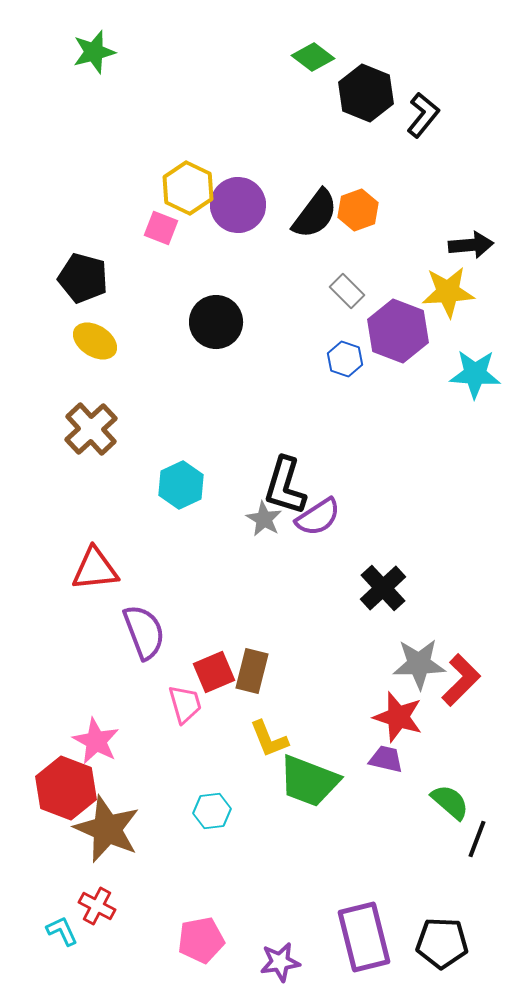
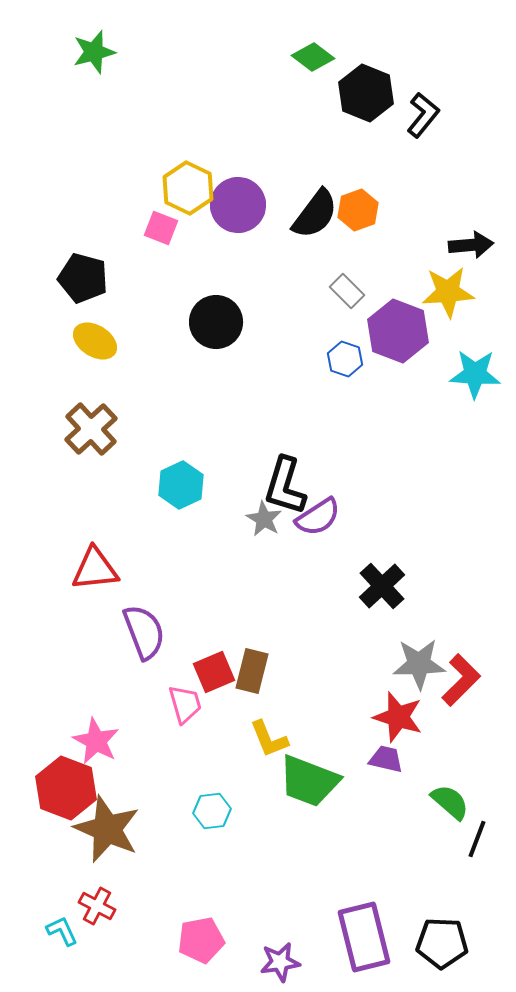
black cross at (383, 588): moved 1 px left, 2 px up
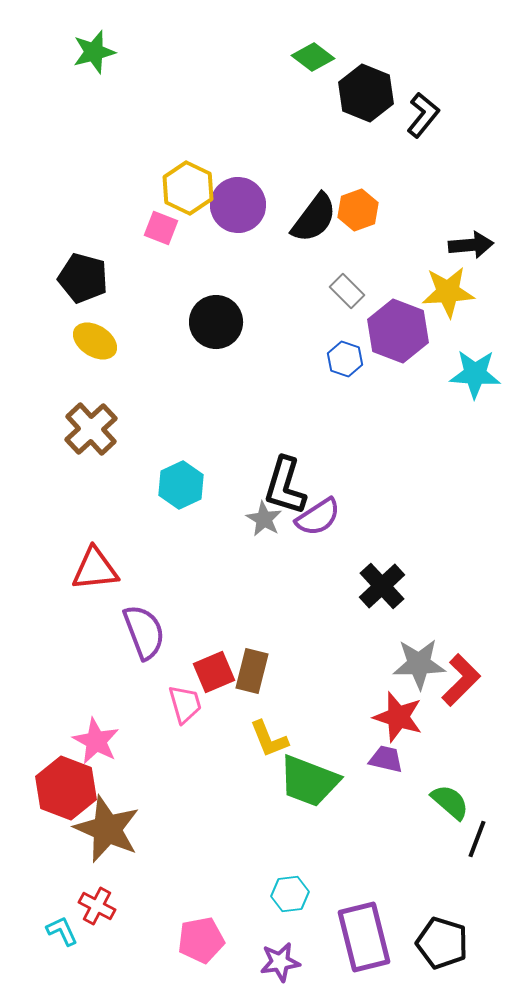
black semicircle at (315, 214): moved 1 px left, 4 px down
cyan hexagon at (212, 811): moved 78 px right, 83 px down
black pentagon at (442, 943): rotated 15 degrees clockwise
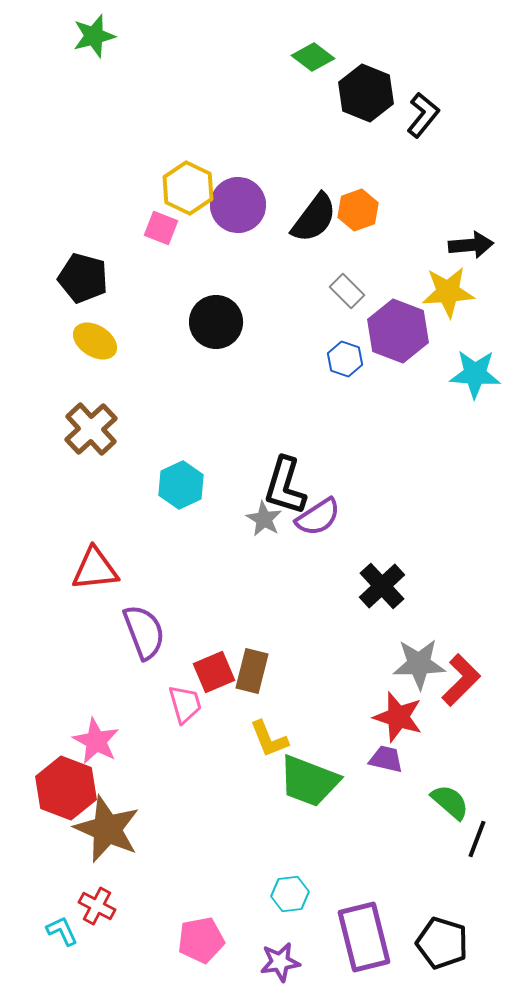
green star at (94, 52): moved 16 px up
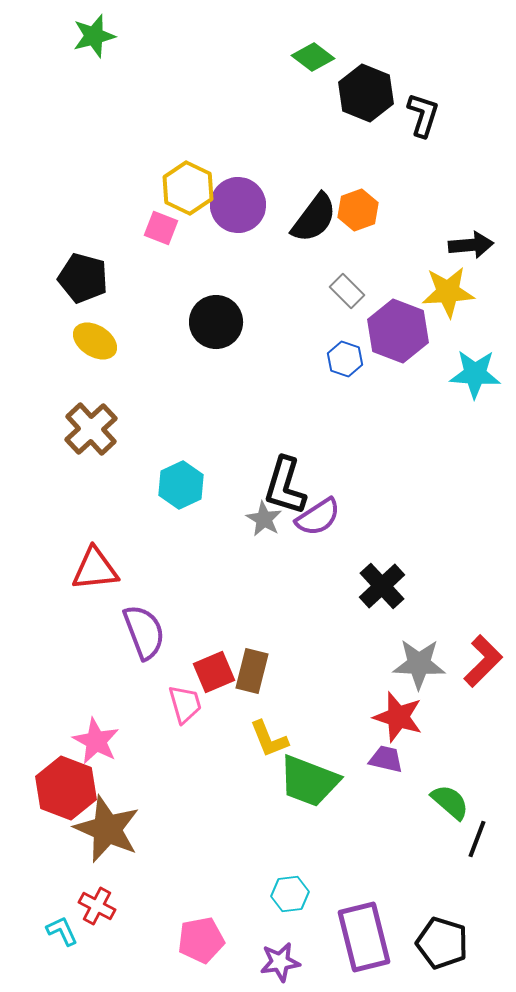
black L-shape at (423, 115): rotated 21 degrees counterclockwise
gray star at (419, 664): rotated 4 degrees clockwise
red L-shape at (461, 680): moved 22 px right, 19 px up
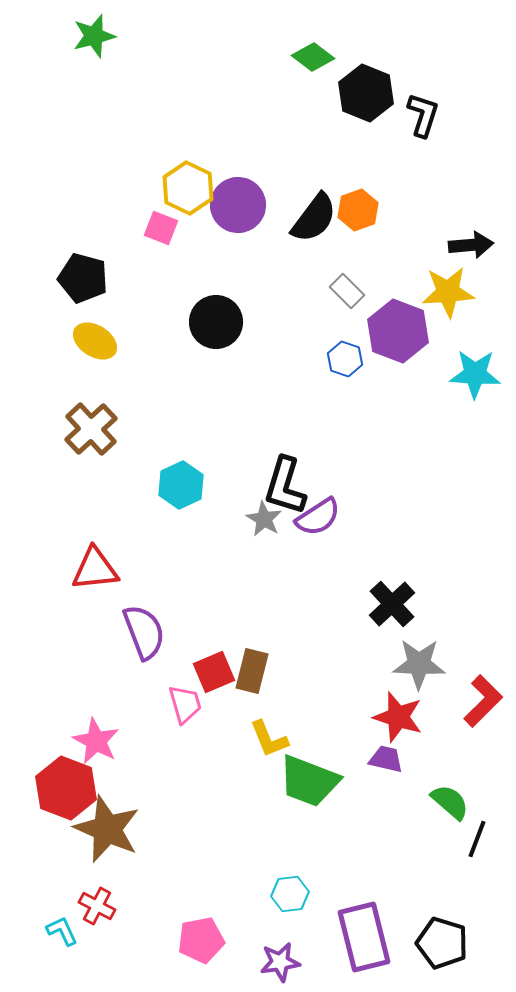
black cross at (382, 586): moved 10 px right, 18 px down
red L-shape at (483, 661): moved 40 px down
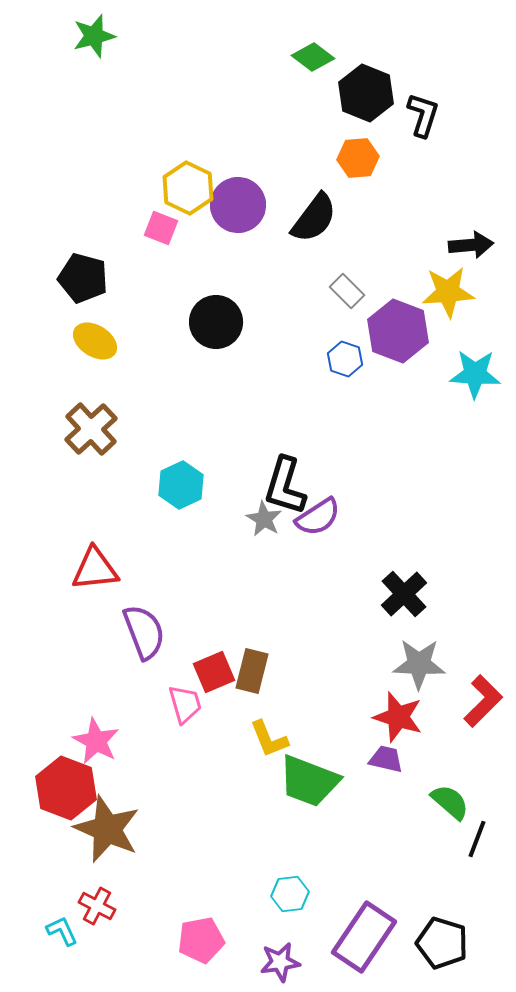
orange hexagon at (358, 210): moved 52 px up; rotated 15 degrees clockwise
black cross at (392, 604): moved 12 px right, 10 px up
purple rectangle at (364, 937): rotated 48 degrees clockwise
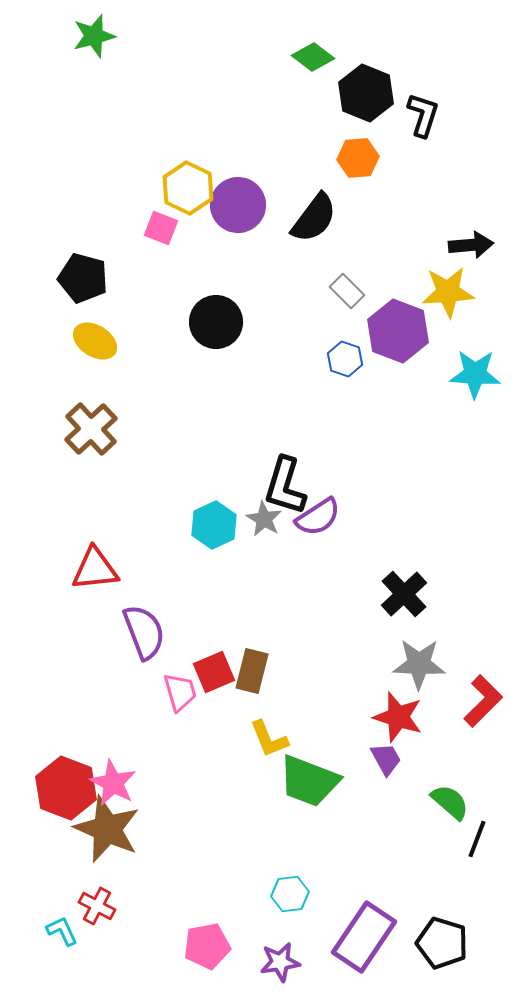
cyan hexagon at (181, 485): moved 33 px right, 40 px down
pink trapezoid at (185, 704): moved 5 px left, 12 px up
pink star at (96, 741): moved 17 px right, 42 px down
purple trapezoid at (386, 759): rotated 48 degrees clockwise
pink pentagon at (201, 940): moved 6 px right, 6 px down
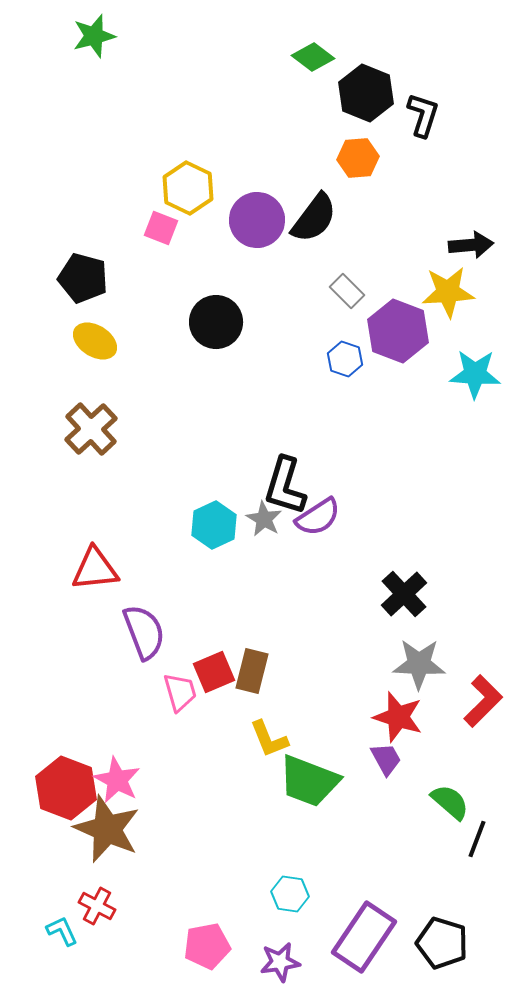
purple circle at (238, 205): moved 19 px right, 15 px down
pink star at (113, 783): moved 4 px right, 3 px up
cyan hexagon at (290, 894): rotated 15 degrees clockwise
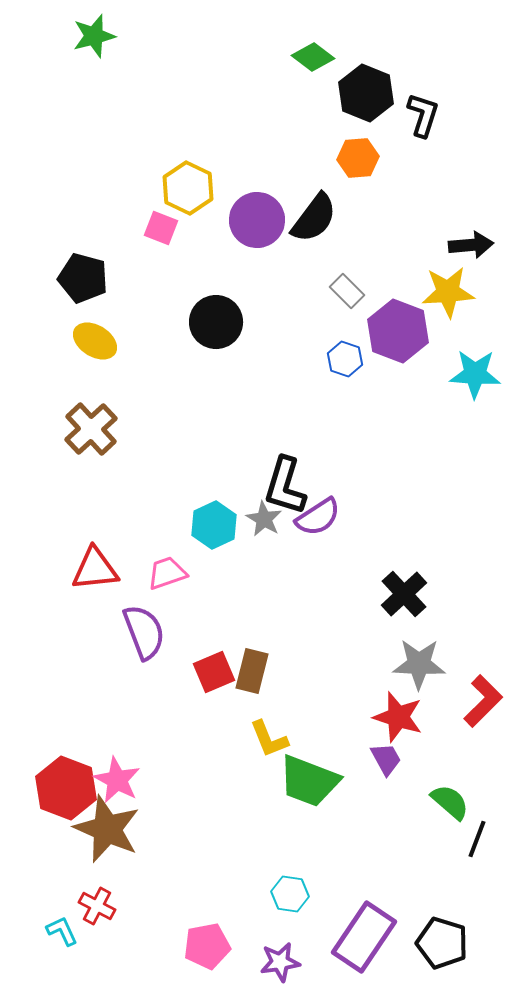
pink trapezoid at (180, 692): moved 13 px left, 119 px up; rotated 93 degrees counterclockwise
